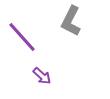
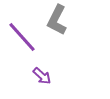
gray L-shape: moved 14 px left, 1 px up
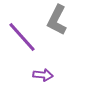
purple arrow: moved 1 px right, 1 px up; rotated 36 degrees counterclockwise
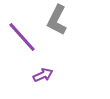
purple arrow: rotated 30 degrees counterclockwise
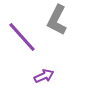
purple arrow: moved 1 px right, 1 px down
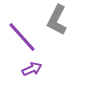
purple arrow: moved 12 px left, 7 px up
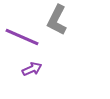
purple line: rotated 24 degrees counterclockwise
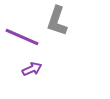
gray L-shape: moved 1 px down; rotated 8 degrees counterclockwise
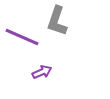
purple arrow: moved 10 px right, 3 px down
